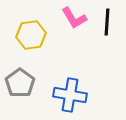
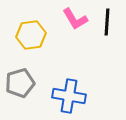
pink L-shape: moved 1 px right, 1 px down
gray pentagon: rotated 20 degrees clockwise
blue cross: moved 1 px left, 1 px down
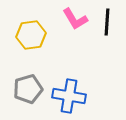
gray pentagon: moved 8 px right, 6 px down
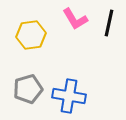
black line: moved 2 px right, 1 px down; rotated 8 degrees clockwise
